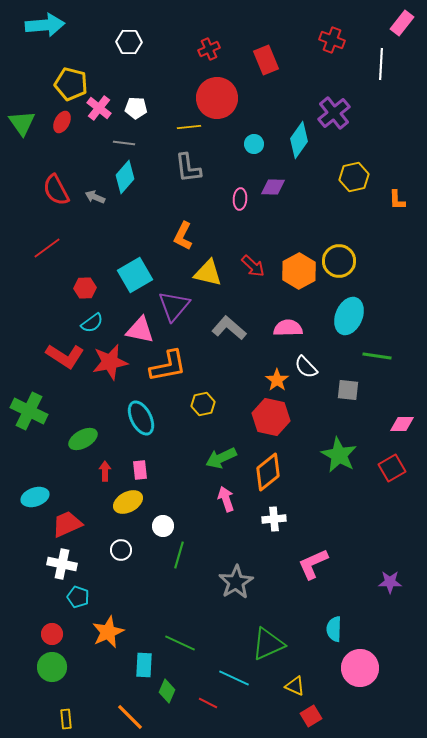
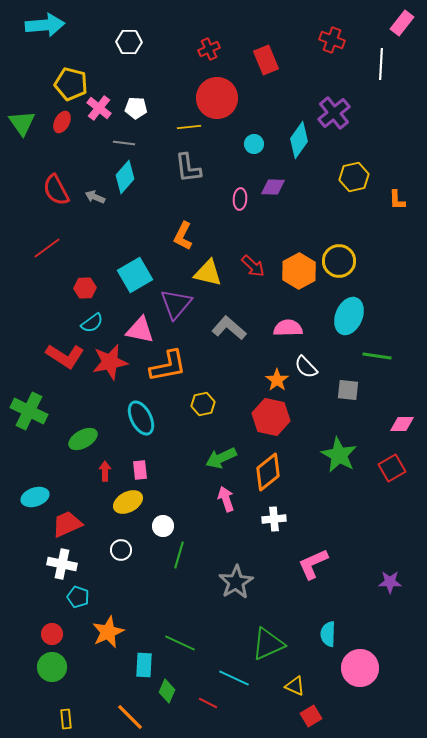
purple triangle at (174, 306): moved 2 px right, 2 px up
cyan semicircle at (334, 629): moved 6 px left, 5 px down
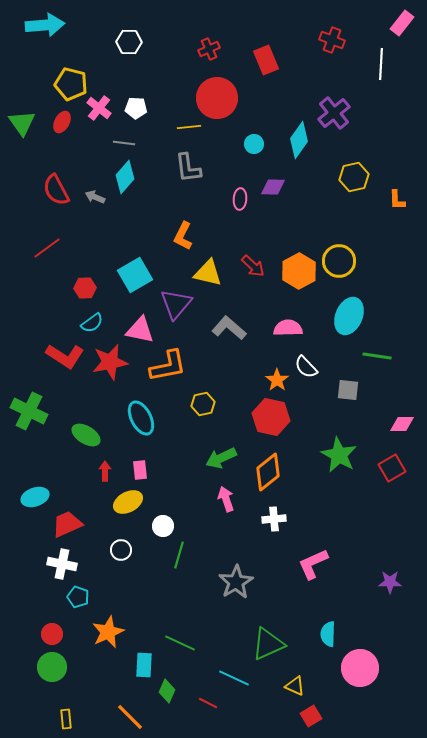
green ellipse at (83, 439): moved 3 px right, 4 px up; rotated 60 degrees clockwise
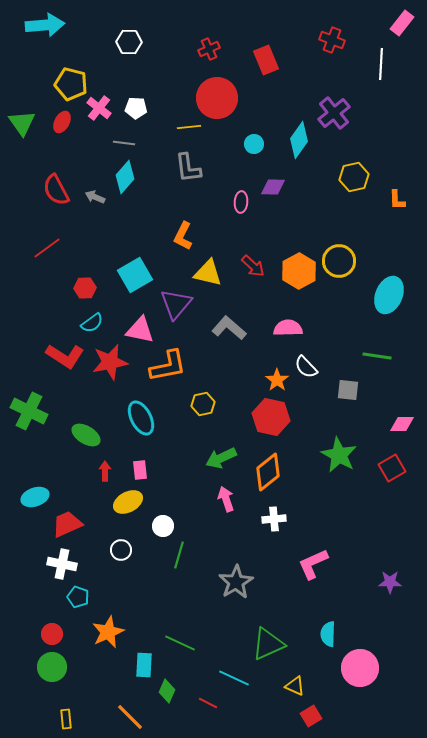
pink ellipse at (240, 199): moved 1 px right, 3 px down
cyan ellipse at (349, 316): moved 40 px right, 21 px up
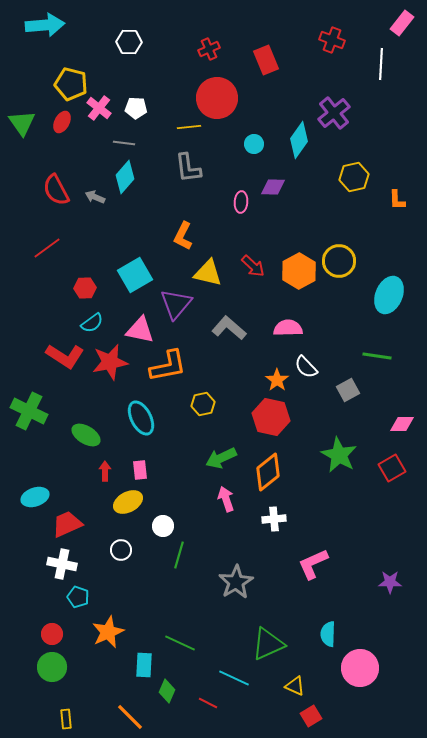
gray square at (348, 390): rotated 35 degrees counterclockwise
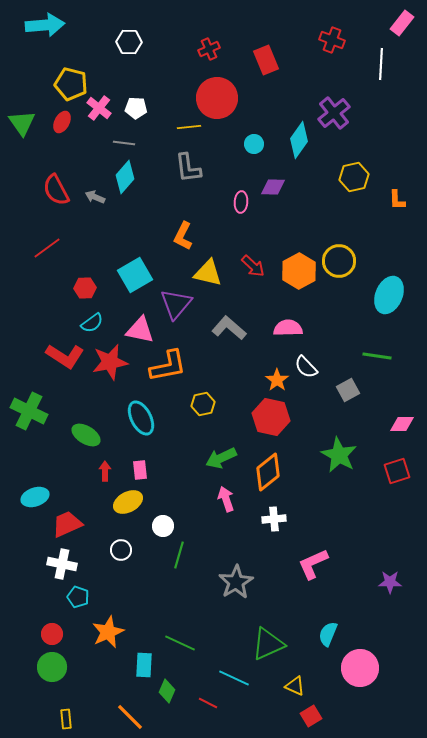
red square at (392, 468): moved 5 px right, 3 px down; rotated 12 degrees clockwise
cyan semicircle at (328, 634): rotated 20 degrees clockwise
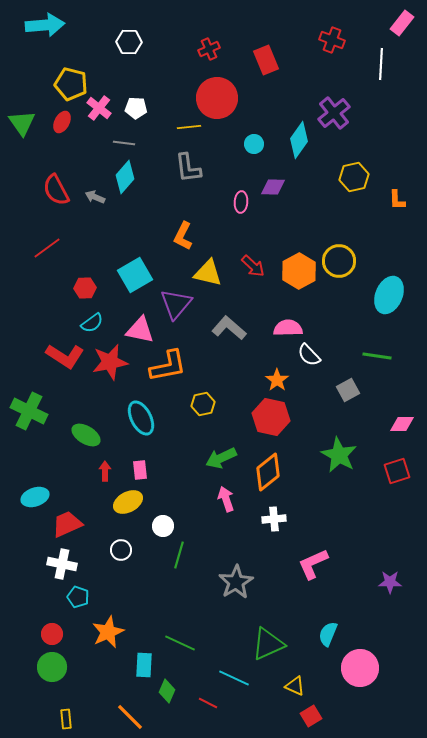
white semicircle at (306, 367): moved 3 px right, 12 px up
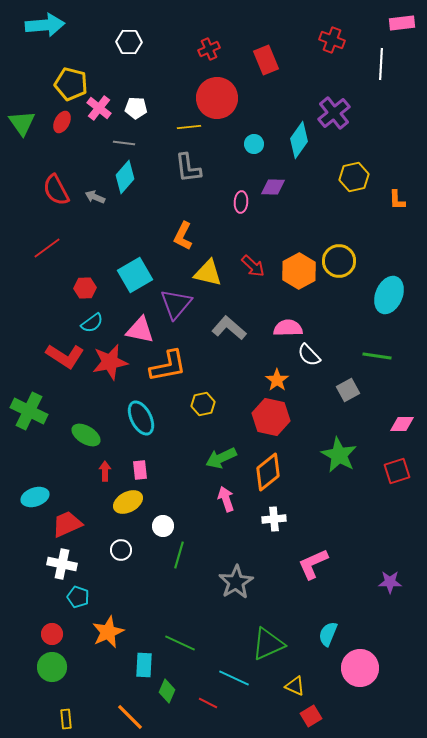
pink rectangle at (402, 23): rotated 45 degrees clockwise
